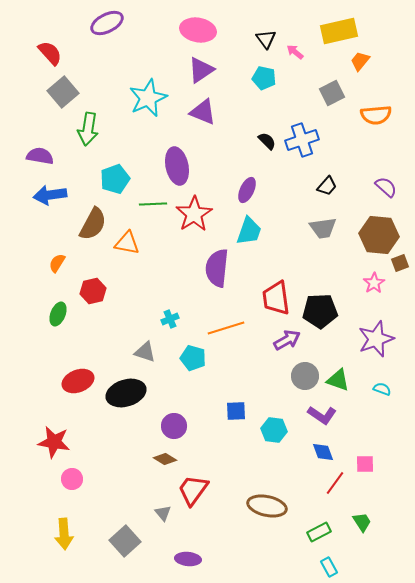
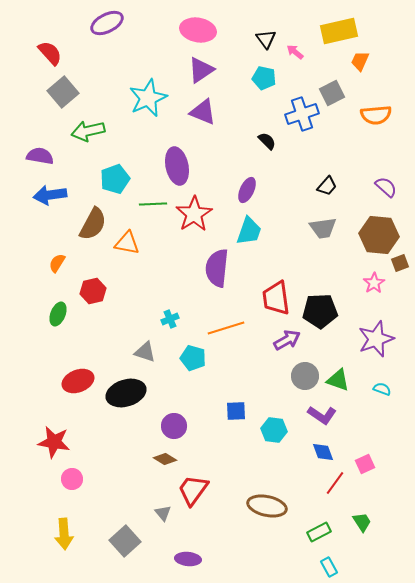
orange trapezoid at (360, 61): rotated 15 degrees counterclockwise
green arrow at (88, 129): moved 2 px down; rotated 68 degrees clockwise
blue cross at (302, 140): moved 26 px up
pink square at (365, 464): rotated 24 degrees counterclockwise
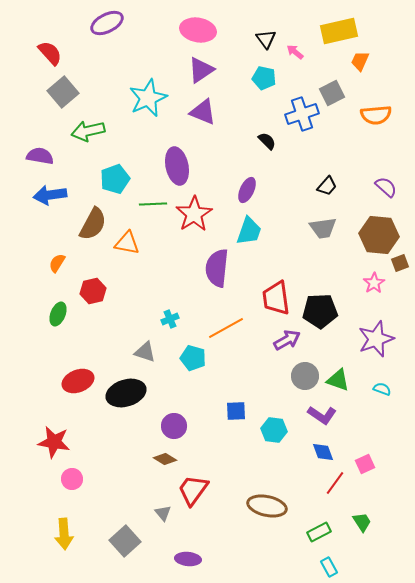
orange line at (226, 328): rotated 12 degrees counterclockwise
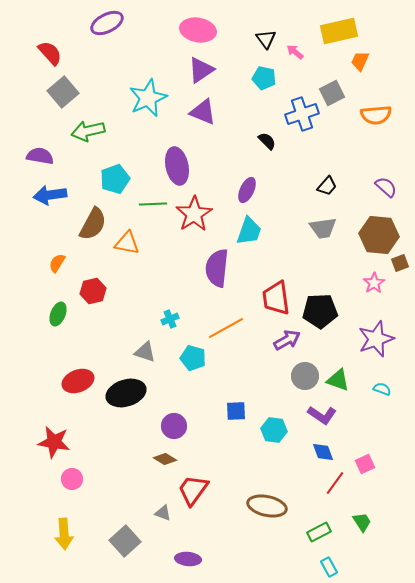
gray triangle at (163, 513): rotated 30 degrees counterclockwise
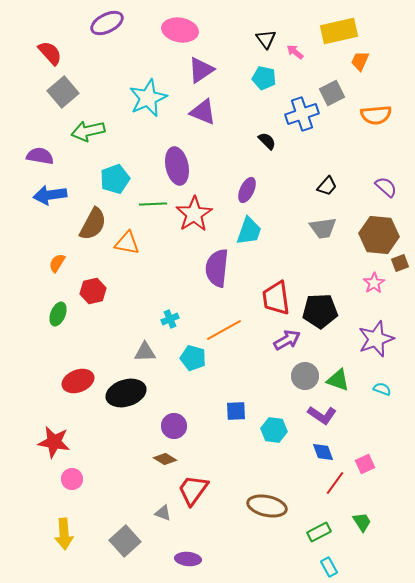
pink ellipse at (198, 30): moved 18 px left
orange line at (226, 328): moved 2 px left, 2 px down
gray triangle at (145, 352): rotated 20 degrees counterclockwise
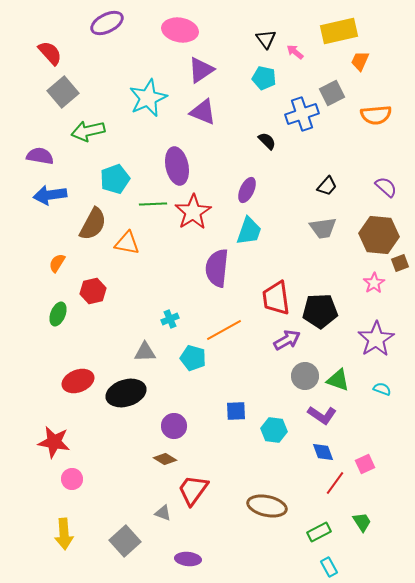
red star at (194, 214): moved 1 px left, 2 px up
purple star at (376, 339): rotated 12 degrees counterclockwise
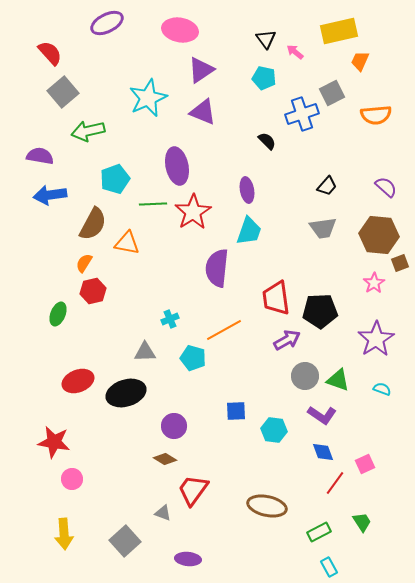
purple ellipse at (247, 190): rotated 35 degrees counterclockwise
orange semicircle at (57, 263): moved 27 px right
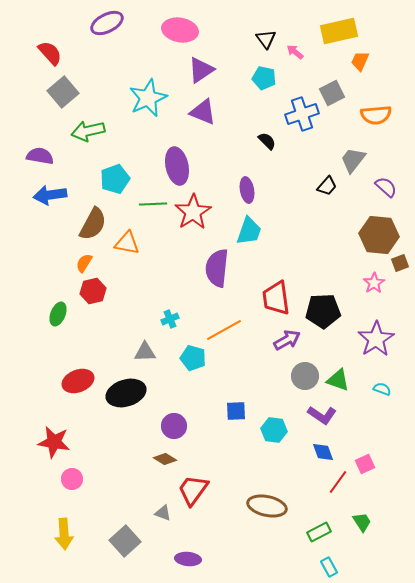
gray trapezoid at (323, 228): moved 30 px right, 68 px up; rotated 136 degrees clockwise
black pentagon at (320, 311): moved 3 px right
red line at (335, 483): moved 3 px right, 1 px up
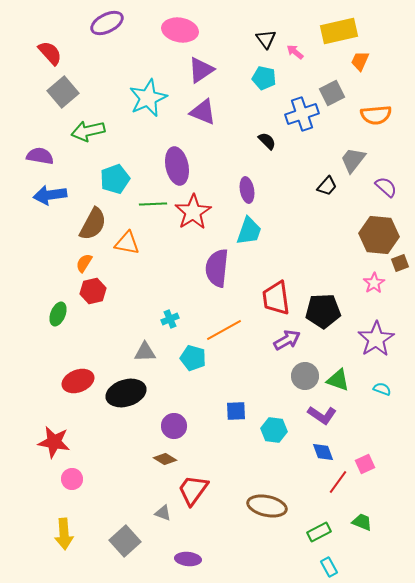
green trapezoid at (362, 522): rotated 35 degrees counterclockwise
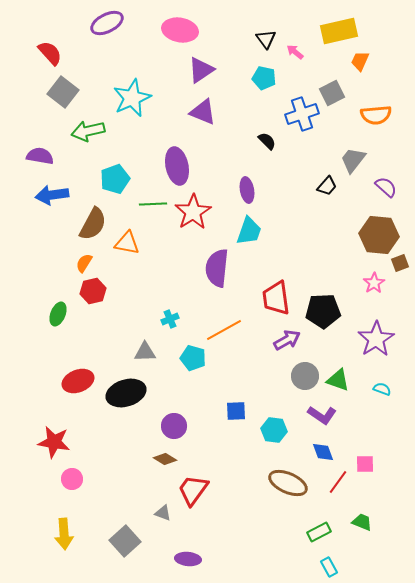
gray square at (63, 92): rotated 12 degrees counterclockwise
cyan star at (148, 98): moved 16 px left
blue arrow at (50, 195): moved 2 px right
pink square at (365, 464): rotated 24 degrees clockwise
brown ellipse at (267, 506): moved 21 px right, 23 px up; rotated 12 degrees clockwise
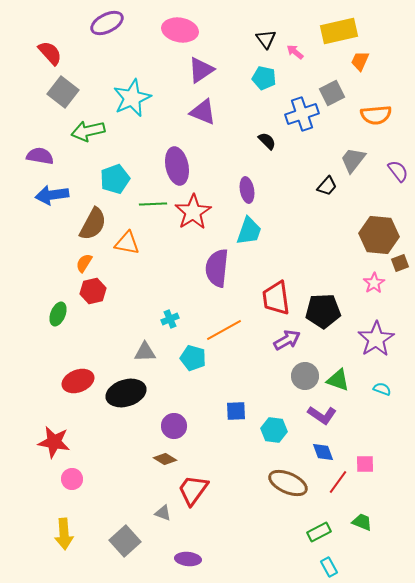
purple semicircle at (386, 187): moved 12 px right, 16 px up; rotated 10 degrees clockwise
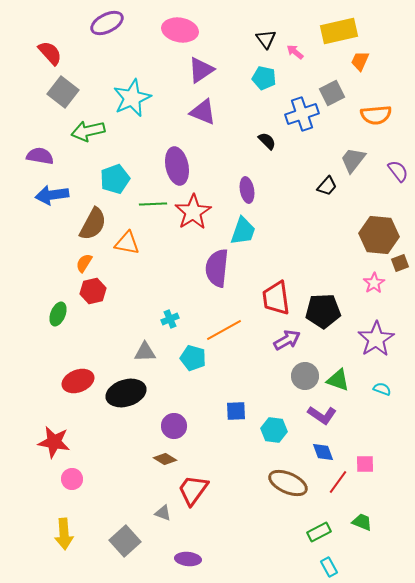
cyan trapezoid at (249, 231): moved 6 px left
